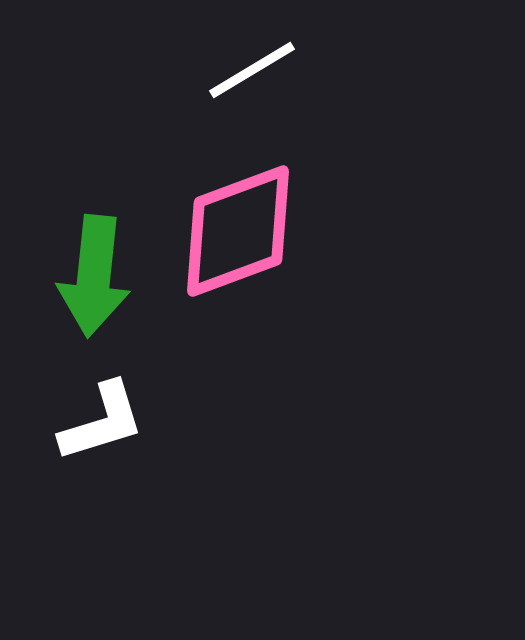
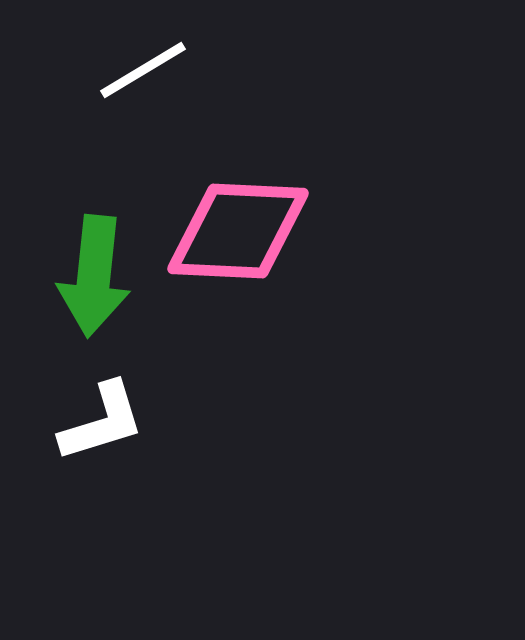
white line: moved 109 px left
pink diamond: rotated 23 degrees clockwise
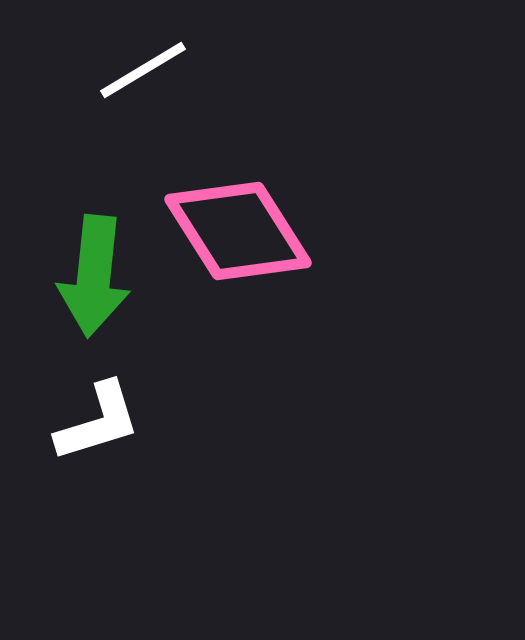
pink diamond: rotated 55 degrees clockwise
white L-shape: moved 4 px left
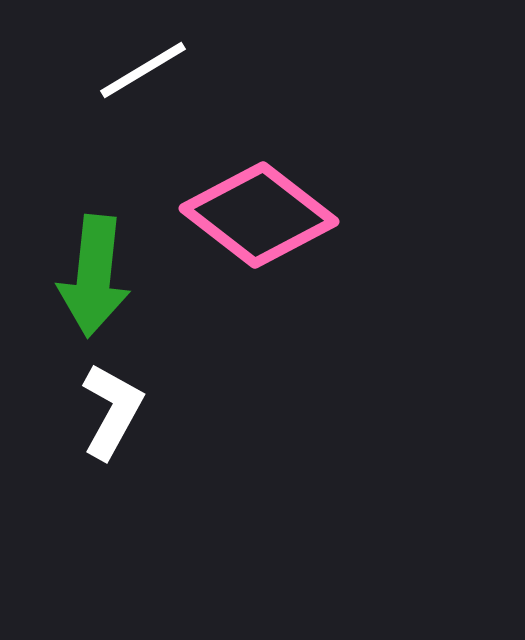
pink diamond: moved 21 px right, 16 px up; rotated 20 degrees counterclockwise
white L-shape: moved 14 px right, 11 px up; rotated 44 degrees counterclockwise
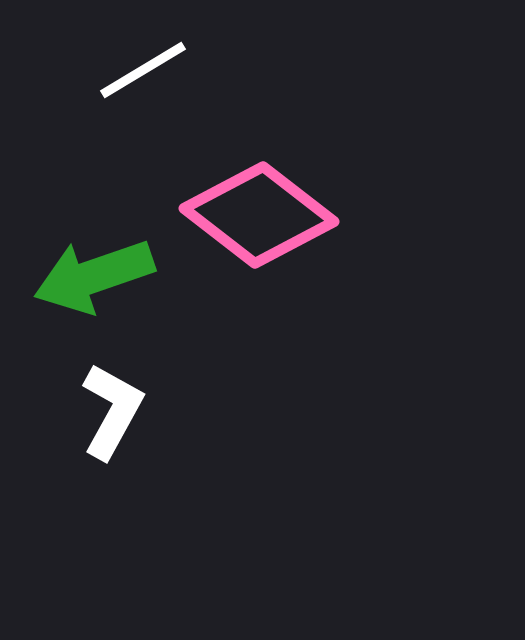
green arrow: rotated 65 degrees clockwise
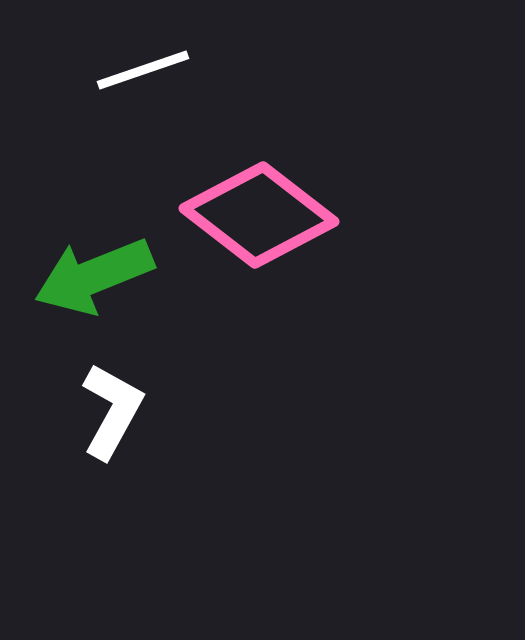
white line: rotated 12 degrees clockwise
green arrow: rotated 3 degrees counterclockwise
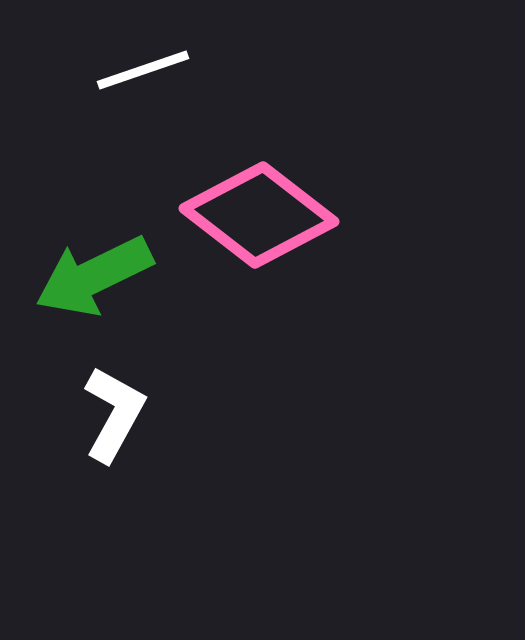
green arrow: rotated 4 degrees counterclockwise
white L-shape: moved 2 px right, 3 px down
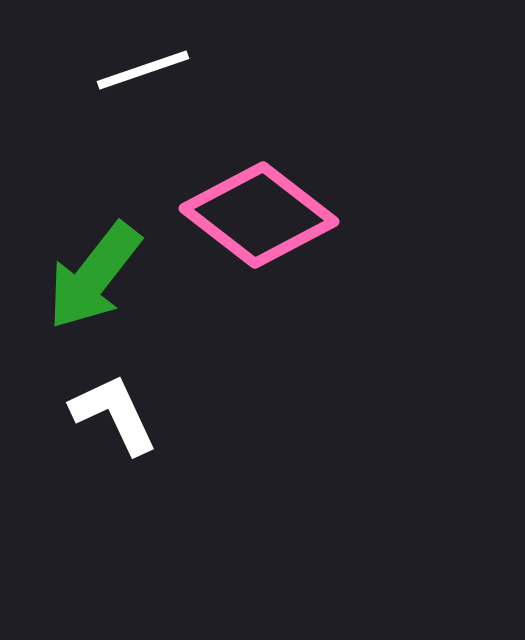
green arrow: rotated 26 degrees counterclockwise
white L-shape: rotated 54 degrees counterclockwise
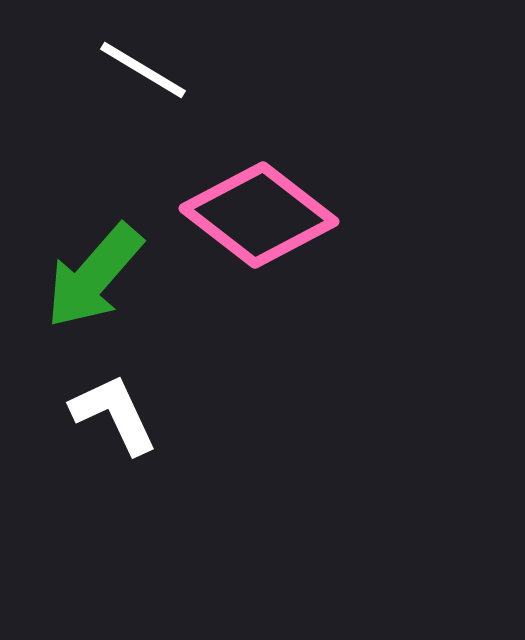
white line: rotated 50 degrees clockwise
green arrow: rotated 3 degrees clockwise
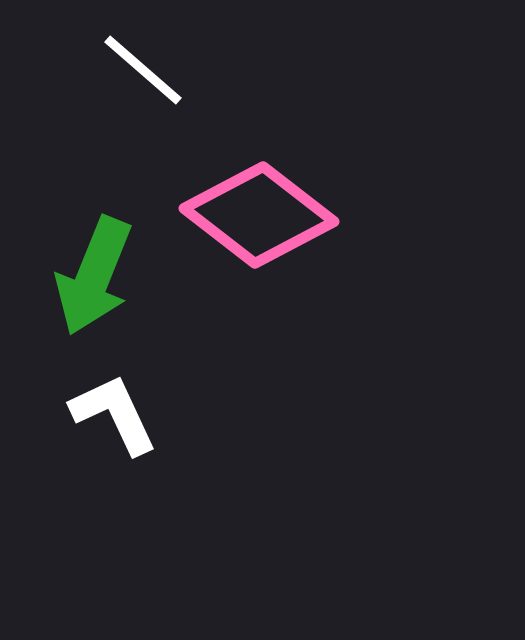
white line: rotated 10 degrees clockwise
green arrow: rotated 19 degrees counterclockwise
